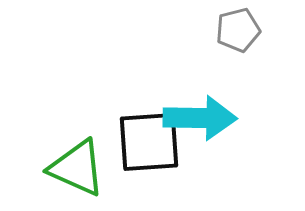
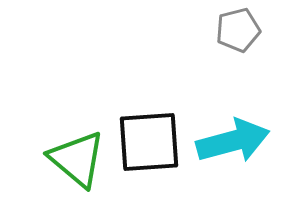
cyan arrow: moved 33 px right, 23 px down; rotated 16 degrees counterclockwise
green triangle: moved 9 px up; rotated 16 degrees clockwise
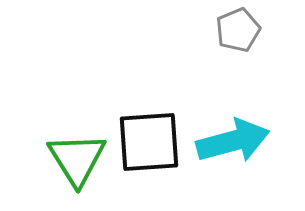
gray pentagon: rotated 9 degrees counterclockwise
green triangle: rotated 18 degrees clockwise
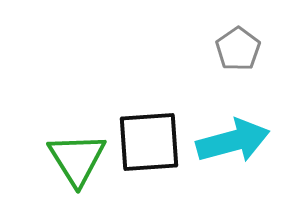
gray pentagon: moved 19 px down; rotated 12 degrees counterclockwise
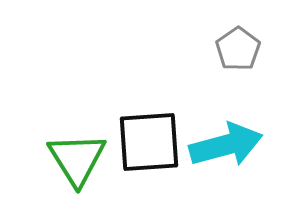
cyan arrow: moved 7 px left, 4 px down
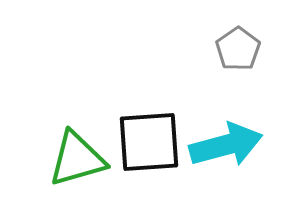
green triangle: rotated 46 degrees clockwise
